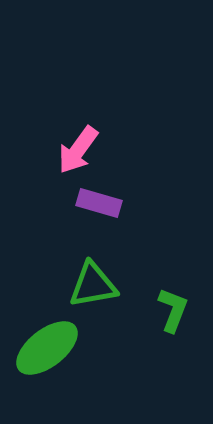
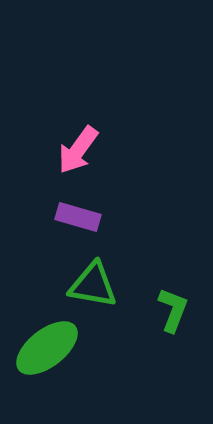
purple rectangle: moved 21 px left, 14 px down
green triangle: rotated 20 degrees clockwise
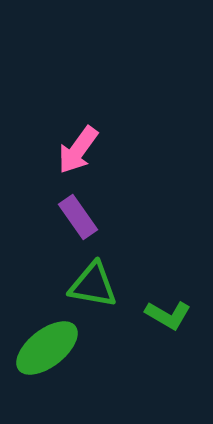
purple rectangle: rotated 39 degrees clockwise
green L-shape: moved 5 px left, 5 px down; rotated 99 degrees clockwise
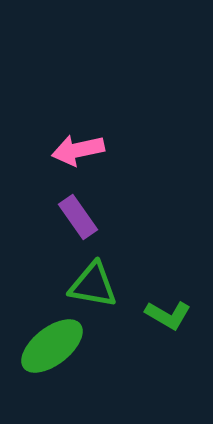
pink arrow: rotated 42 degrees clockwise
green ellipse: moved 5 px right, 2 px up
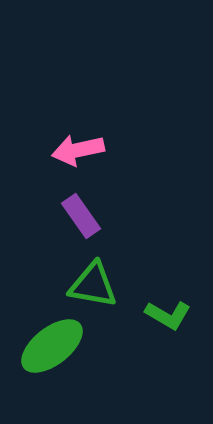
purple rectangle: moved 3 px right, 1 px up
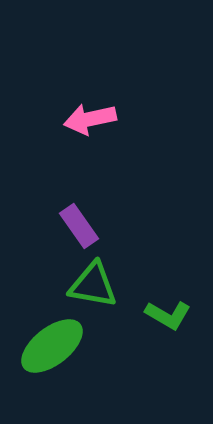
pink arrow: moved 12 px right, 31 px up
purple rectangle: moved 2 px left, 10 px down
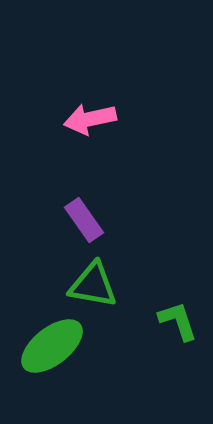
purple rectangle: moved 5 px right, 6 px up
green L-shape: moved 10 px right, 6 px down; rotated 138 degrees counterclockwise
